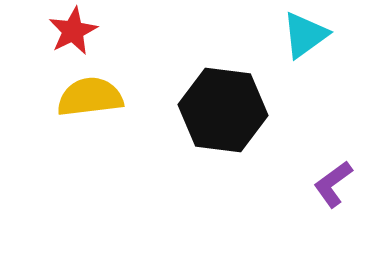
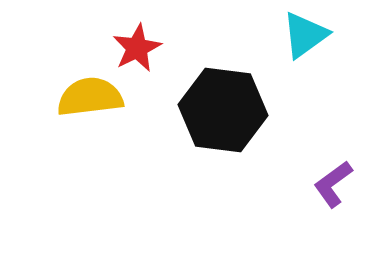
red star: moved 64 px right, 17 px down
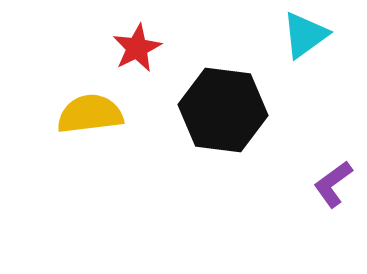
yellow semicircle: moved 17 px down
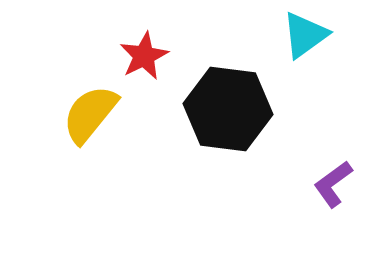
red star: moved 7 px right, 8 px down
black hexagon: moved 5 px right, 1 px up
yellow semicircle: rotated 44 degrees counterclockwise
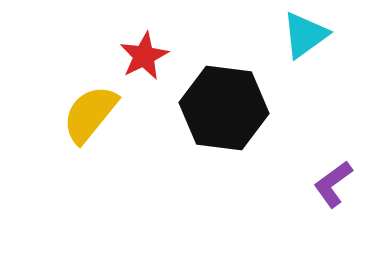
black hexagon: moved 4 px left, 1 px up
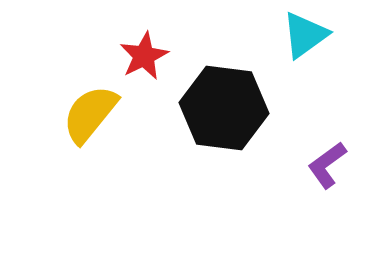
purple L-shape: moved 6 px left, 19 px up
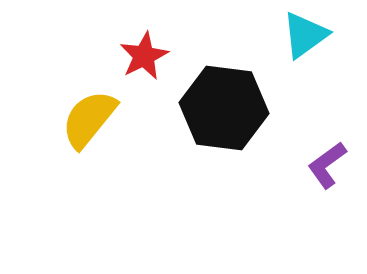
yellow semicircle: moved 1 px left, 5 px down
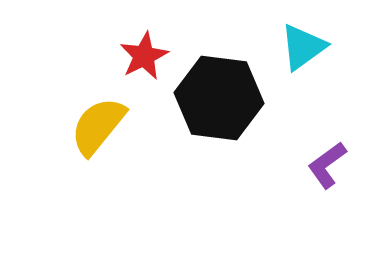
cyan triangle: moved 2 px left, 12 px down
black hexagon: moved 5 px left, 10 px up
yellow semicircle: moved 9 px right, 7 px down
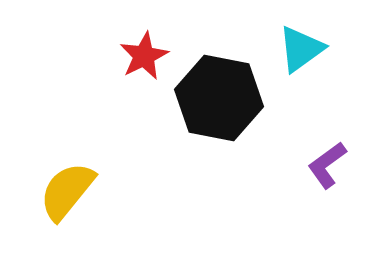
cyan triangle: moved 2 px left, 2 px down
black hexagon: rotated 4 degrees clockwise
yellow semicircle: moved 31 px left, 65 px down
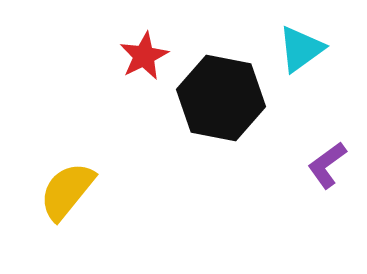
black hexagon: moved 2 px right
